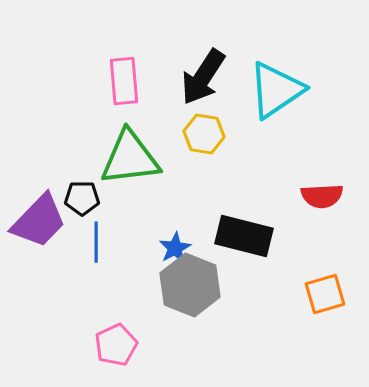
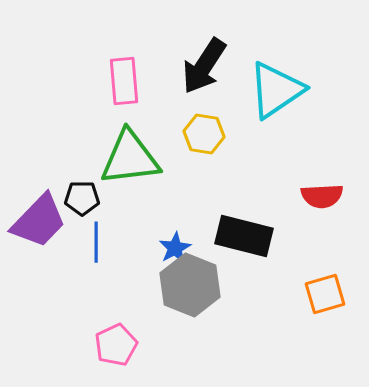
black arrow: moved 1 px right, 11 px up
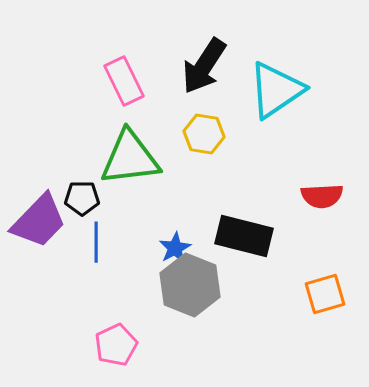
pink rectangle: rotated 21 degrees counterclockwise
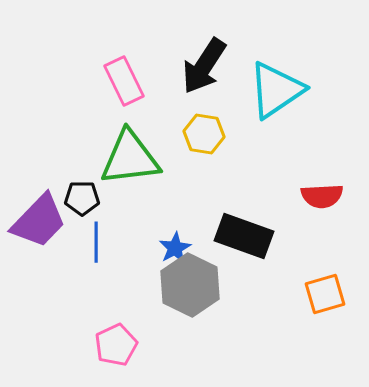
black rectangle: rotated 6 degrees clockwise
gray hexagon: rotated 4 degrees clockwise
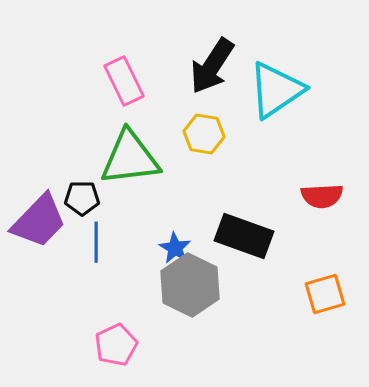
black arrow: moved 8 px right
blue star: rotated 12 degrees counterclockwise
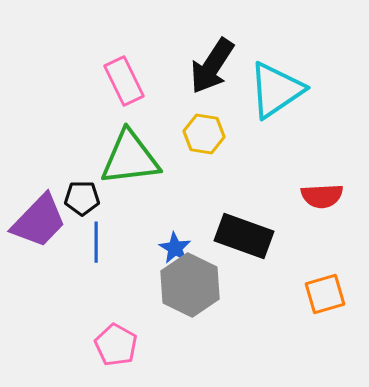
pink pentagon: rotated 18 degrees counterclockwise
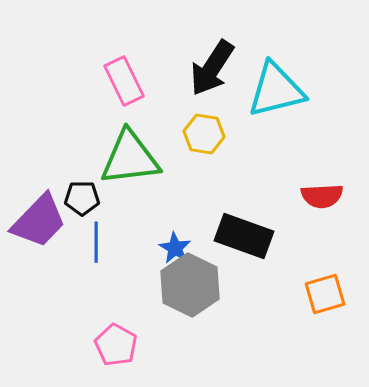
black arrow: moved 2 px down
cyan triangle: rotated 20 degrees clockwise
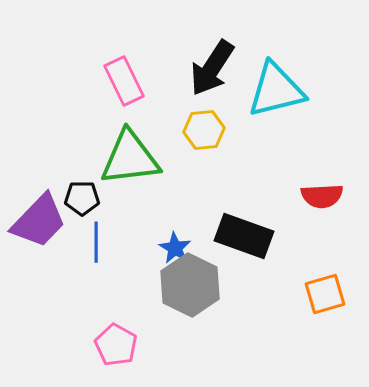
yellow hexagon: moved 4 px up; rotated 15 degrees counterclockwise
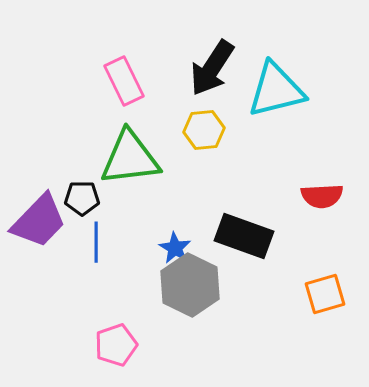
pink pentagon: rotated 24 degrees clockwise
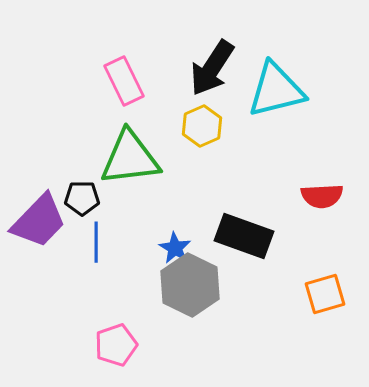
yellow hexagon: moved 2 px left, 4 px up; rotated 18 degrees counterclockwise
